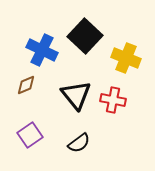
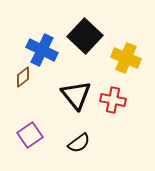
brown diamond: moved 3 px left, 8 px up; rotated 15 degrees counterclockwise
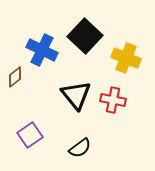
brown diamond: moved 8 px left
black semicircle: moved 1 px right, 5 px down
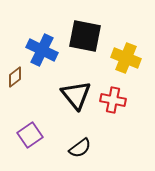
black square: rotated 32 degrees counterclockwise
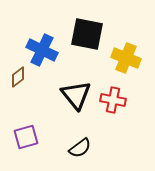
black square: moved 2 px right, 2 px up
brown diamond: moved 3 px right
purple square: moved 4 px left, 2 px down; rotated 20 degrees clockwise
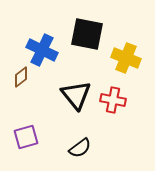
brown diamond: moved 3 px right
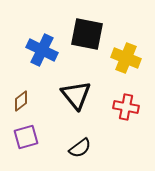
brown diamond: moved 24 px down
red cross: moved 13 px right, 7 px down
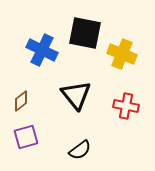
black square: moved 2 px left, 1 px up
yellow cross: moved 4 px left, 4 px up
red cross: moved 1 px up
black semicircle: moved 2 px down
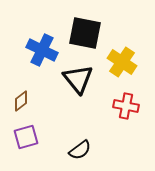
yellow cross: moved 8 px down; rotated 12 degrees clockwise
black triangle: moved 2 px right, 16 px up
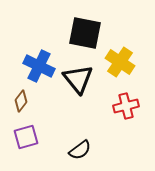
blue cross: moved 3 px left, 16 px down
yellow cross: moved 2 px left
brown diamond: rotated 15 degrees counterclockwise
red cross: rotated 25 degrees counterclockwise
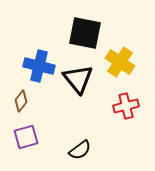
blue cross: rotated 12 degrees counterclockwise
